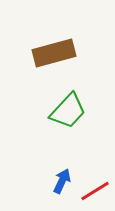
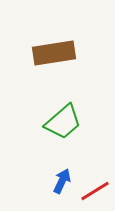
brown rectangle: rotated 6 degrees clockwise
green trapezoid: moved 5 px left, 11 px down; rotated 6 degrees clockwise
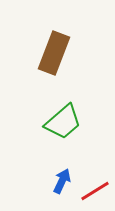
brown rectangle: rotated 60 degrees counterclockwise
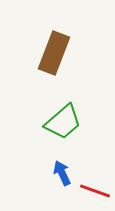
blue arrow: moved 8 px up; rotated 50 degrees counterclockwise
red line: rotated 52 degrees clockwise
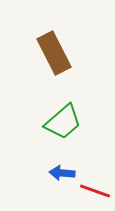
brown rectangle: rotated 48 degrees counterclockwise
blue arrow: rotated 60 degrees counterclockwise
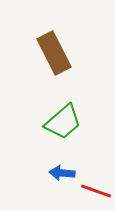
red line: moved 1 px right
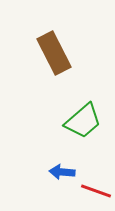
green trapezoid: moved 20 px right, 1 px up
blue arrow: moved 1 px up
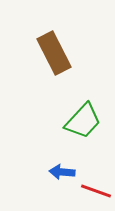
green trapezoid: rotated 6 degrees counterclockwise
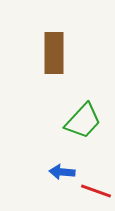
brown rectangle: rotated 27 degrees clockwise
